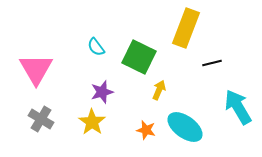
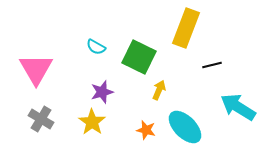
cyan semicircle: rotated 24 degrees counterclockwise
black line: moved 2 px down
cyan arrow: rotated 27 degrees counterclockwise
cyan ellipse: rotated 9 degrees clockwise
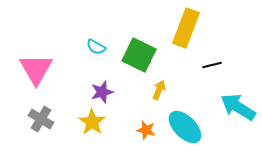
green square: moved 2 px up
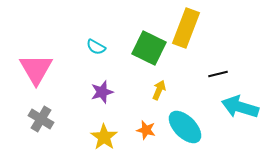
green square: moved 10 px right, 7 px up
black line: moved 6 px right, 9 px down
cyan arrow: moved 2 px right; rotated 15 degrees counterclockwise
yellow star: moved 12 px right, 15 px down
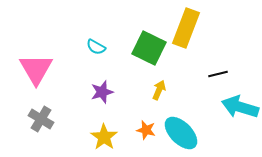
cyan ellipse: moved 4 px left, 6 px down
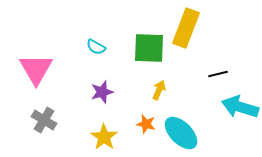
green square: rotated 24 degrees counterclockwise
gray cross: moved 3 px right, 1 px down
orange star: moved 6 px up
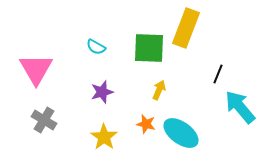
black line: rotated 54 degrees counterclockwise
cyan arrow: rotated 33 degrees clockwise
cyan ellipse: rotated 9 degrees counterclockwise
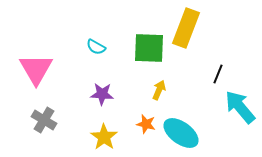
purple star: moved 2 px down; rotated 20 degrees clockwise
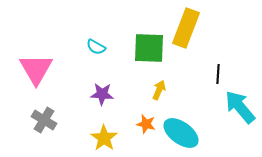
black line: rotated 18 degrees counterclockwise
yellow star: moved 1 px down
